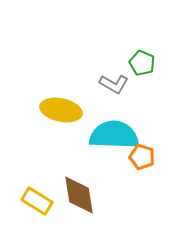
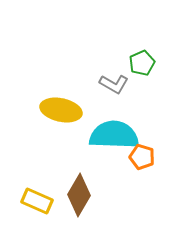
green pentagon: rotated 25 degrees clockwise
brown diamond: rotated 39 degrees clockwise
yellow rectangle: rotated 8 degrees counterclockwise
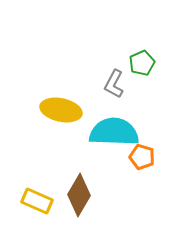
gray L-shape: rotated 88 degrees clockwise
cyan semicircle: moved 3 px up
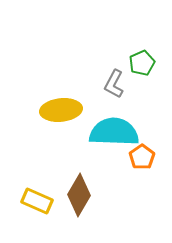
yellow ellipse: rotated 18 degrees counterclockwise
orange pentagon: rotated 20 degrees clockwise
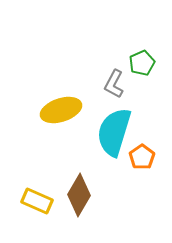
yellow ellipse: rotated 12 degrees counterclockwise
cyan semicircle: rotated 75 degrees counterclockwise
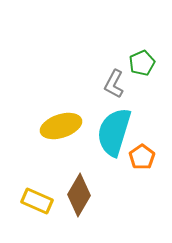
yellow ellipse: moved 16 px down
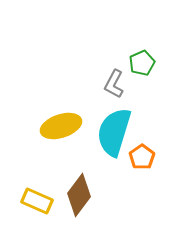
brown diamond: rotated 6 degrees clockwise
